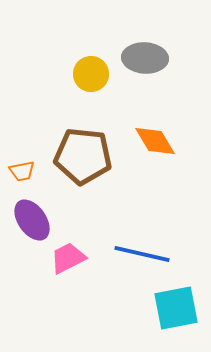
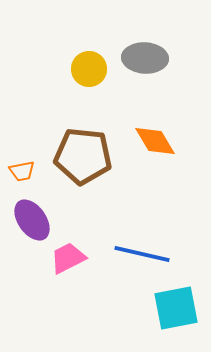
yellow circle: moved 2 px left, 5 px up
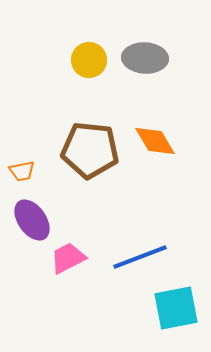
yellow circle: moved 9 px up
brown pentagon: moved 7 px right, 6 px up
blue line: moved 2 px left, 3 px down; rotated 34 degrees counterclockwise
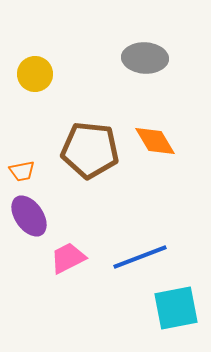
yellow circle: moved 54 px left, 14 px down
purple ellipse: moved 3 px left, 4 px up
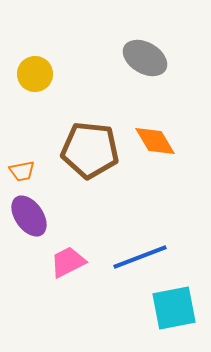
gray ellipse: rotated 27 degrees clockwise
pink trapezoid: moved 4 px down
cyan square: moved 2 px left
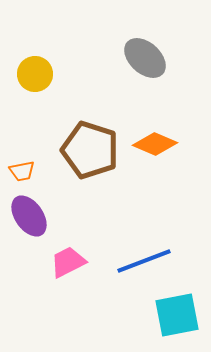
gray ellipse: rotated 12 degrees clockwise
orange diamond: moved 3 px down; rotated 36 degrees counterclockwise
brown pentagon: rotated 12 degrees clockwise
blue line: moved 4 px right, 4 px down
cyan square: moved 3 px right, 7 px down
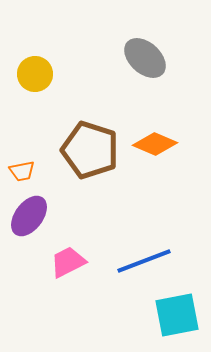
purple ellipse: rotated 72 degrees clockwise
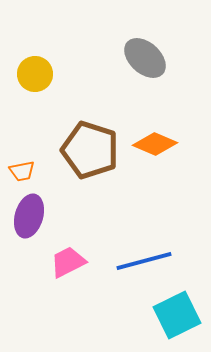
purple ellipse: rotated 21 degrees counterclockwise
blue line: rotated 6 degrees clockwise
cyan square: rotated 15 degrees counterclockwise
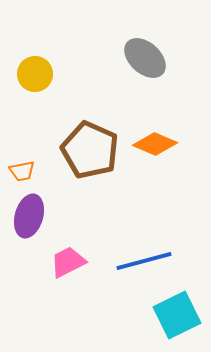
brown pentagon: rotated 6 degrees clockwise
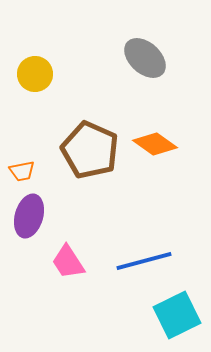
orange diamond: rotated 12 degrees clockwise
pink trapezoid: rotated 96 degrees counterclockwise
